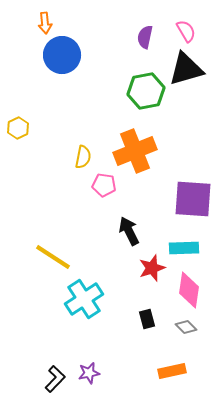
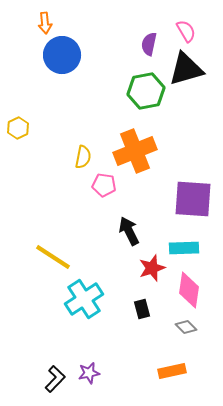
purple semicircle: moved 4 px right, 7 px down
black rectangle: moved 5 px left, 10 px up
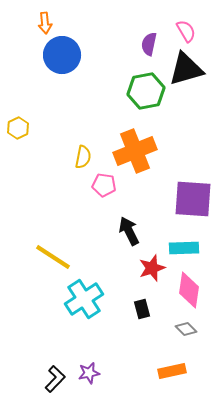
gray diamond: moved 2 px down
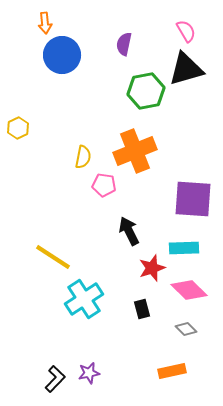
purple semicircle: moved 25 px left
pink diamond: rotated 54 degrees counterclockwise
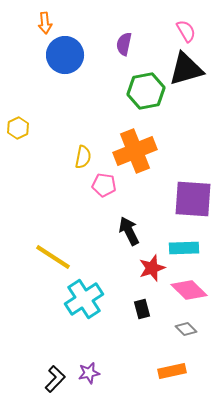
blue circle: moved 3 px right
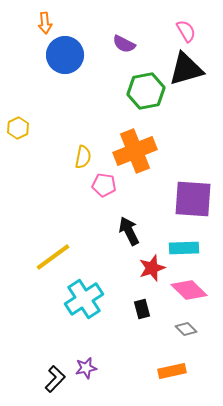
purple semicircle: rotated 75 degrees counterclockwise
yellow line: rotated 69 degrees counterclockwise
purple star: moved 3 px left, 5 px up
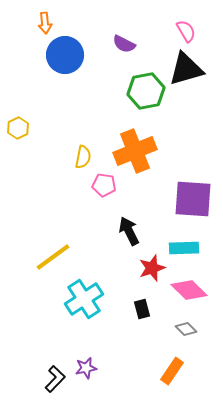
orange rectangle: rotated 44 degrees counterclockwise
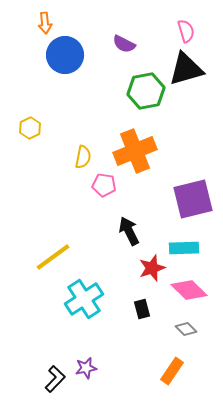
pink semicircle: rotated 15 degrees clockwise
yellow hexagon: moved 12 px right
purple square: rotated 18 degrees counterclockwise
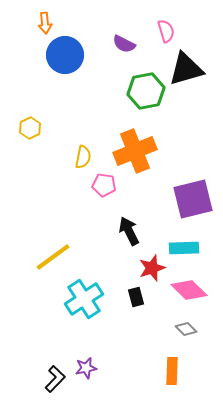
pink semicircle: moved 20 px left
black rectangle: moved 6 px left, 12 px up
orange rectangle: rotated 32 degrees counterclockwise
